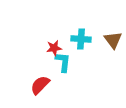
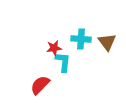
brown triangle: moved 6 px left, 2 px down
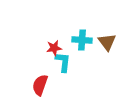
cyan cross: moved 1 px right, 1 px down
red semicircle: rotated 25 degrees counterclockwise
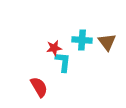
red semicircle: moved 1 px left, 2 px down; rotated 130 degrees clockwise
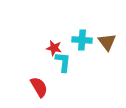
red star: rotated 21 degrees clockwise
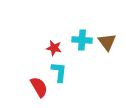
cyan L-shape: moved 4 px left, 10 px down
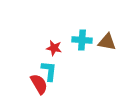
brown triangle: rotated 42 degrees counterclockwise
cyan L-shape: moved 10 px left, 1 px up
red semicircle: moved 3 px up
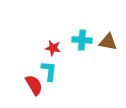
brown triangle: moved 1 px right
red star: moved 1 px left
red semicircle: moved 5 px left, 1 px down
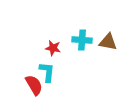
cyan L-shape: moved 2 px left, 1 px down
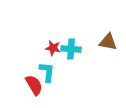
cyan cross: moved 11 px left, 9 px down
